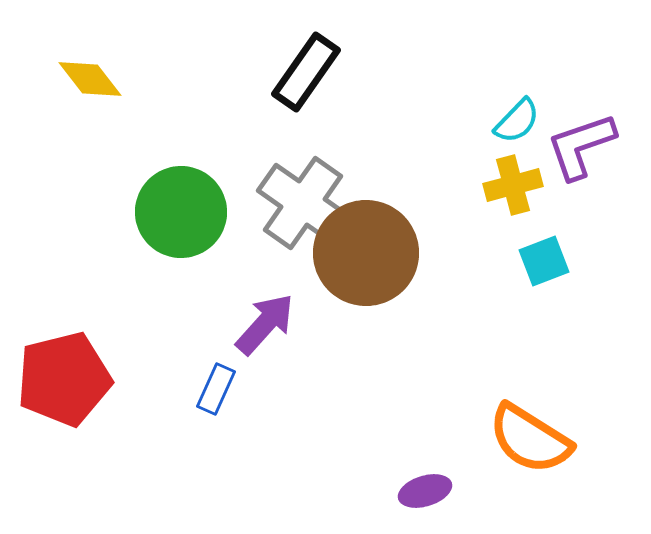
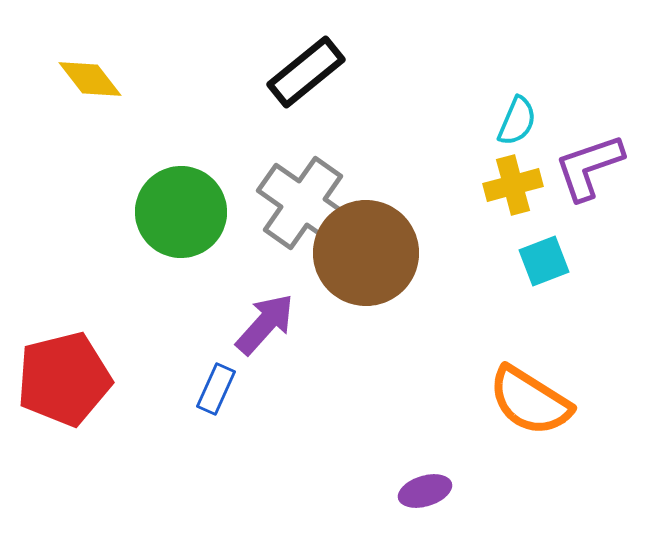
black rectangle: rotated 16 degrees clockwise
cyan semicircle: rotated 21 degrees counterclockwise
purple L-shape: moved 8 px right, 21 px down
orange semicircle: moved 38 px up
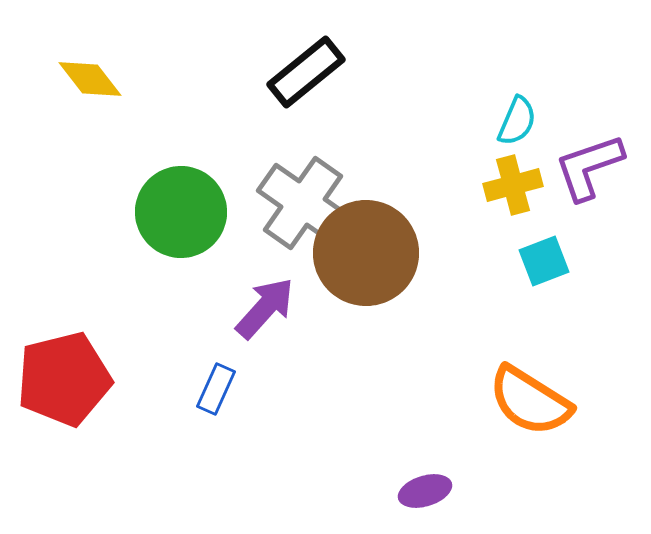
purple arrow: moved 16 px up
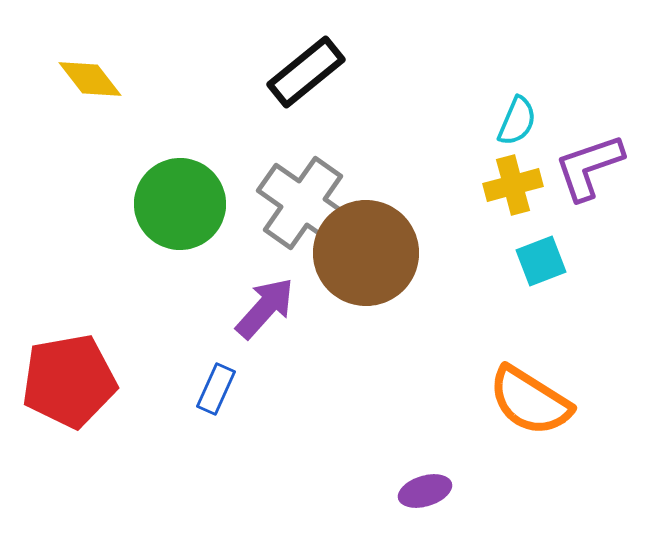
green circle: moved 1 px left, 8 px up
cyan square: moved 3 px left
red pentagon: moved 5 px right, 2 px down; rotated 4 degrees clockwise
